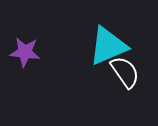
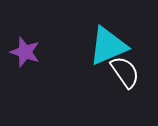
purple star: rotated 12 degrees clockwise
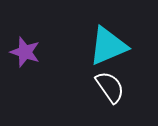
white semicircle: moved 15 px left, 15 px down
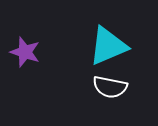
white semicircle: rotated 136 degrees clockwise
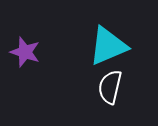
white semicircle: rotated 92 degrees clockwise
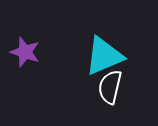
cyan triangle: moved 4 px left, 10 px down
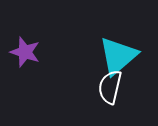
cyan triangle: moved 14 px right; rotated 18 degrees counterclockwise
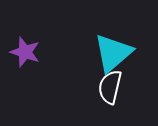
cyan triangle: moved 5 px left, 3 px up
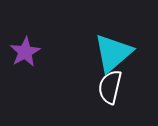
purple star: rotated 24 degrees clockwise
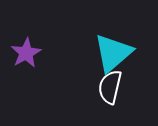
purple star: moved 1 px right, 1 px down
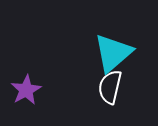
purple star: moved 37 px down
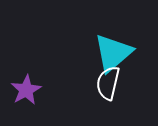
white semicircle: moved 2 px left, 4 px up
